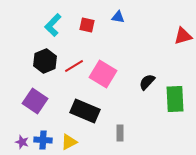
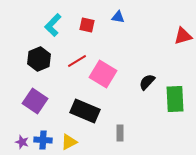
black hexagon: moved 6 px left, 2 px up
red line: moved 3 px right, 5 px up
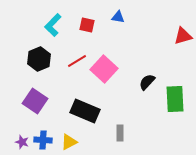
pink square: moved 1 px right, 5 px up; rotated 12 degrees clockwise
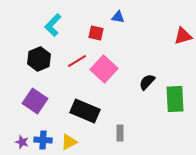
red square: moved 9 px right, 8 px down
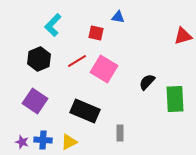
pink square: rotated 12 degrees counterclockwise
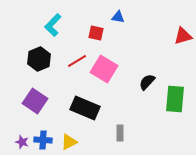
green rectangle: rotated 8 degrees clockwise
black rectangle: moved 3 px up
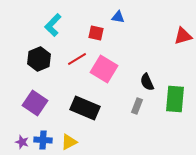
red line: moved 2 px up
black semicircle: rotated 66 degrees counterclockwise
purple square: moved 2 px down
gray rectangle: moved 17 px right, 27 px up; rotated 21 degrees clockwise
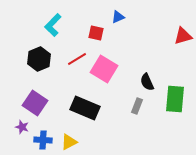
blue triangle: rotated 32 degrees counterclockwise
purple star: moved 15 px up
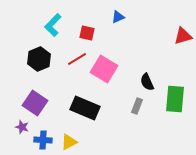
red square: moved 9 px left
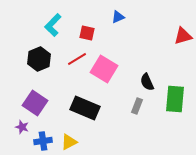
blue cross: moved 1 px down; rotated 12 degrees counterclockwise
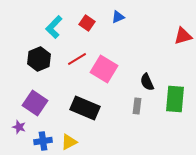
cyan L-shape: moved 1 px right, 2 px down
red square: moved 10 px up; rotated 21 degrees clockwise
gray rectangle: rotated 14 degrees counterclockwise
purple star: moved 3 px left
